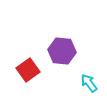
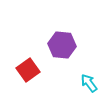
purple hexagon: moved 6 px up
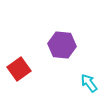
red square: moved 9 px left, 1 px up
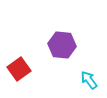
cyan arrow: moved 3 px up
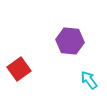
purple hexagon: moved 8 px right, 4 px up
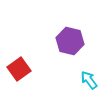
purple hexagon: rotated 8 degrees clockwise
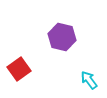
purple hexagon: moved 8 px left, 4 px up
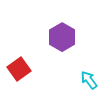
purple hexagon: rotated 16 degrees clockwise
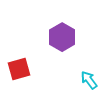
red square: rotated 20 degrees clockwise
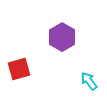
cyan arrow: moved 1 px down
